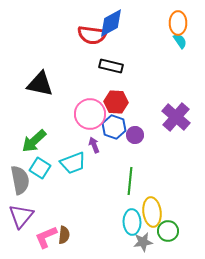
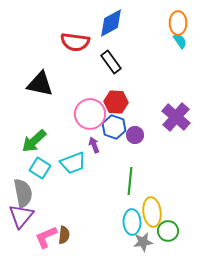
red semicircle: moved 17 px left, 7 px down
black rectangle: moved 4 px up; rotated 40 degrees clockwise
gray semicircle: moved 3 px right, 13 px down
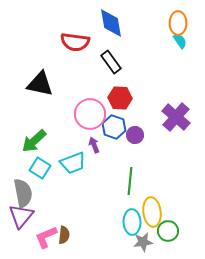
blue diamond: rotated 72 degrees counterclockwise
red hexagon: moved 4 px right, 4 px up
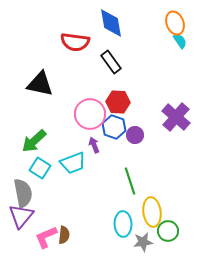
orange ellipse: moved 3 px left; rotated 20 degrees counterclockwise
red hexagon: moved 2 px left, 4 px down
green line: rotated 24 degrees counterclockwise
cyan ellipse: moved 9 px left, 2 px down
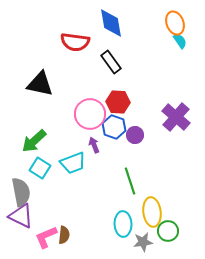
gray semicircle: moved 2 px left, 1 px up
purple triangle: rotated 44 degrees counterclockwise
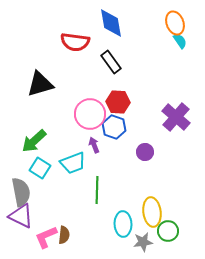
black triangle: rotated 28 degrees counterclockwise
purple circle: moved 10 px right, 17 px down
green line: moved 33 px left, 9 px down; rotated 20 degrees clockwise
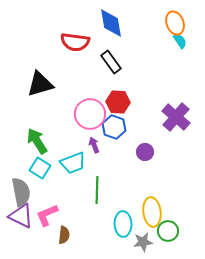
green arrow: moved 3 px right; rotated 100 degrees clockwise
pink L-shape: moved 1 px right, 22 px up
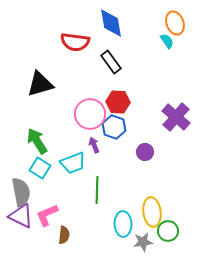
cyan semicircle: moved 13 px left
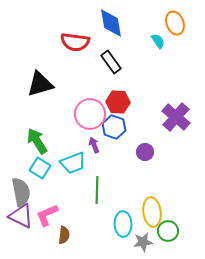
cyan semicircle: moved 9 px left
